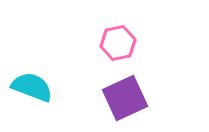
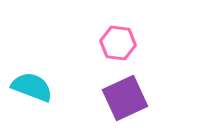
pink hexagon: rotated 20 degrees clockwise
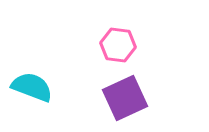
pink hexagon: moved 2 px down
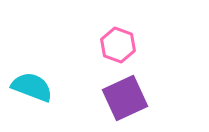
pink hexagon: rotated 12 degrees clockwise
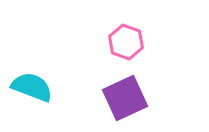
pink hexagon: moved 8 px right, 3 px up
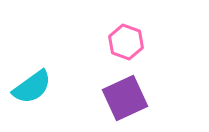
cyan semicircle: rotated 123 degrees clockwise
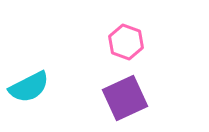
cyan semicircle: moved 3 px left; rotated 9 degrees clockwise
